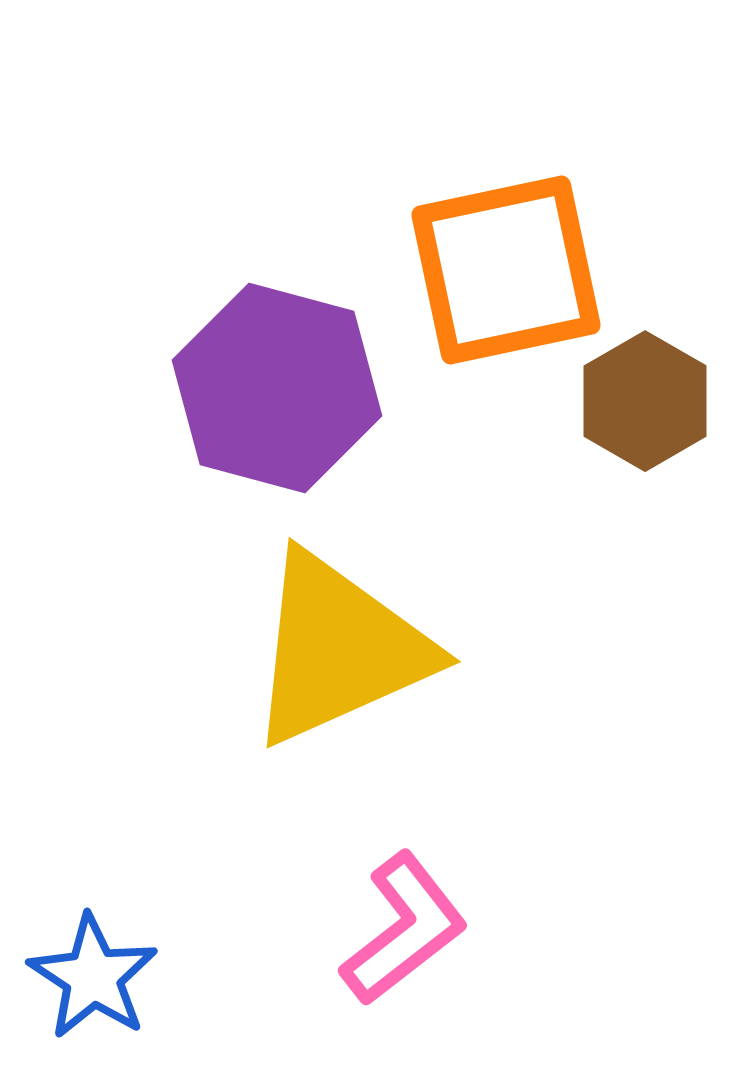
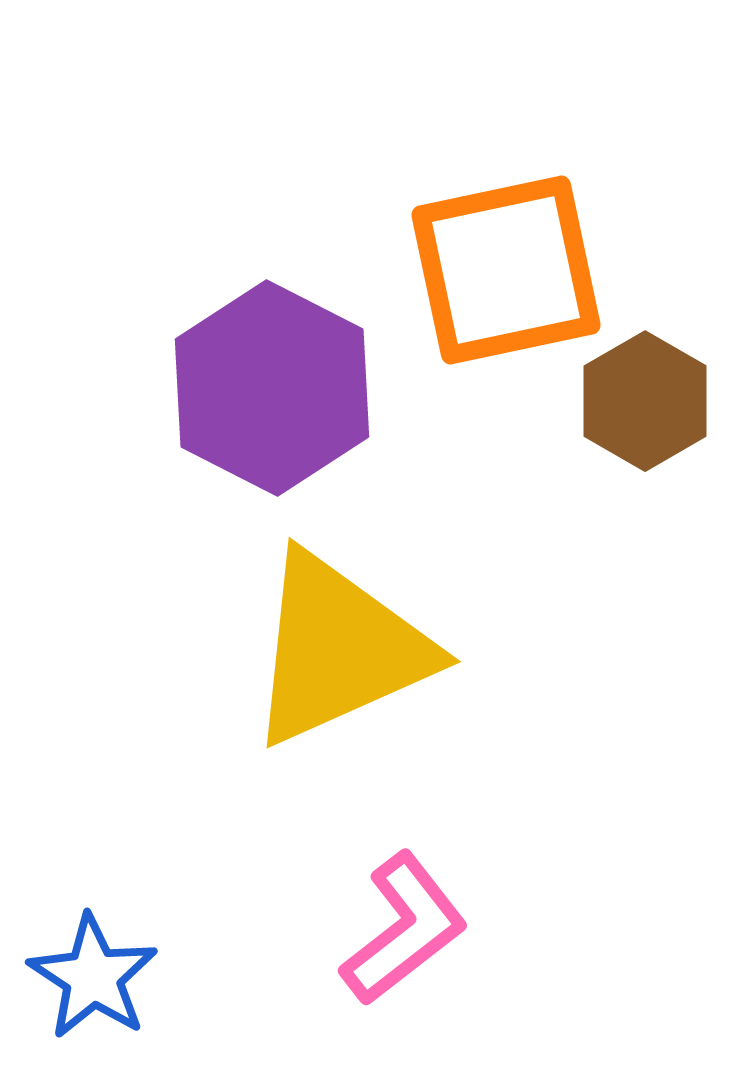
purple hexagon: moved 5 px left; rotated 12 degrees clockwise
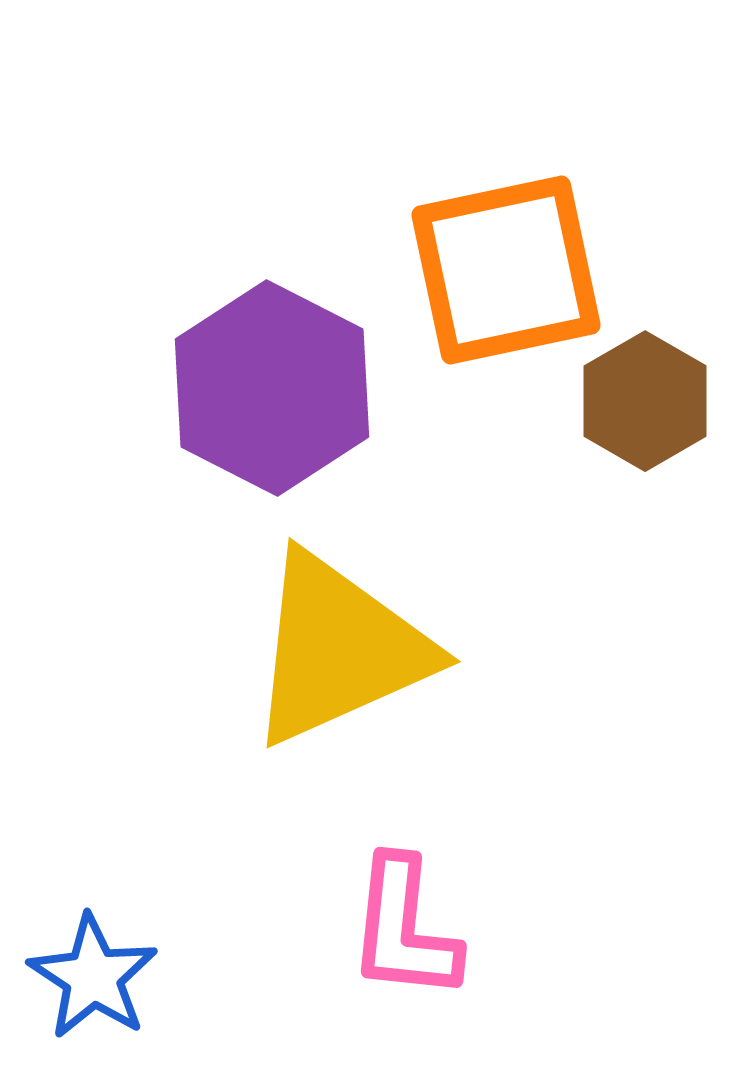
pink L-shape: rotated 134 degrees clockwise
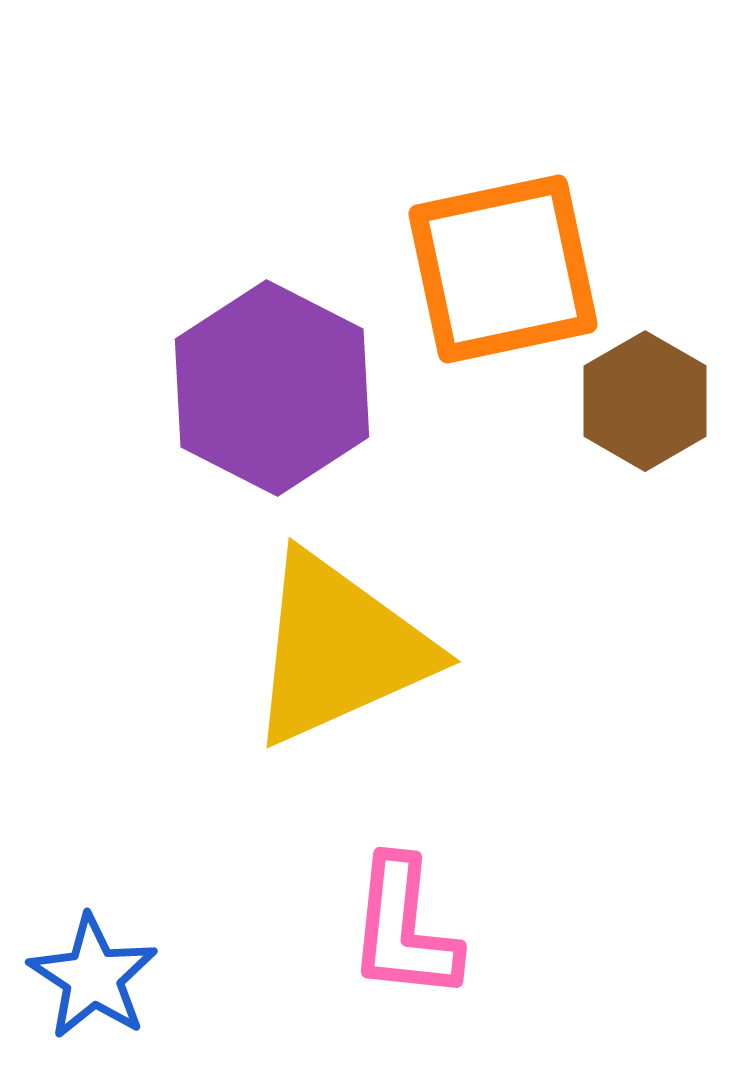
orange square: moved 3 px left, 1 px up
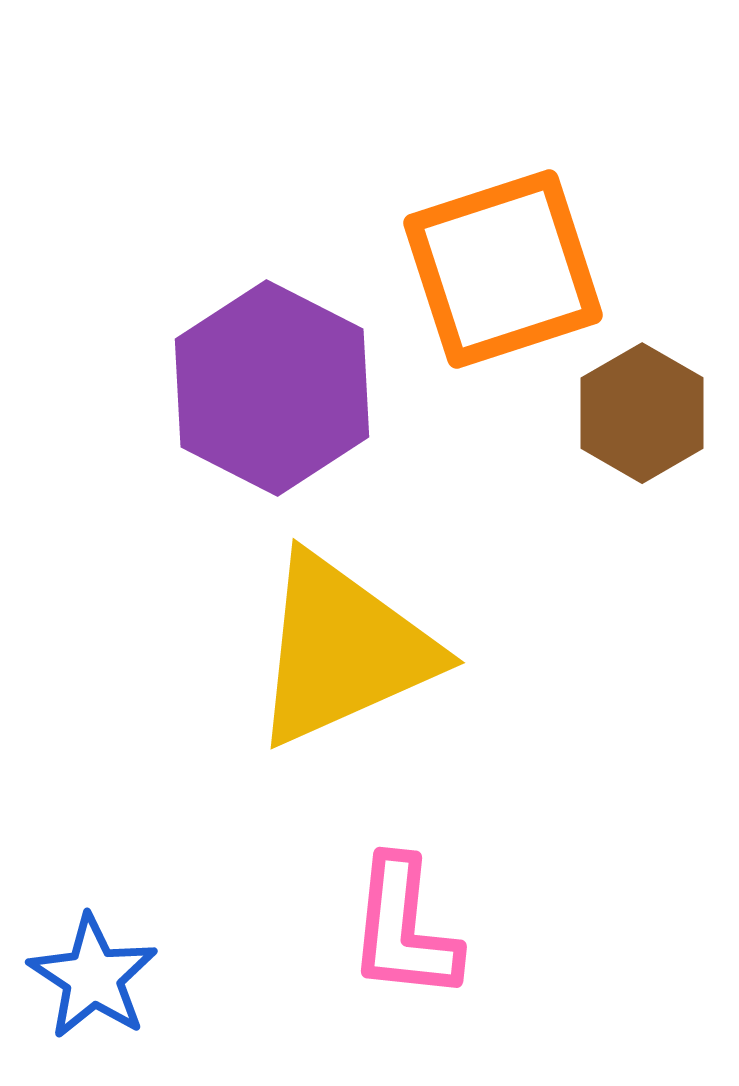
orange square: rotated 6 degrees counterclockwise
brown hexagon: moved 3 px left, 12 px down
yellow triangle: moved 4 px right, 1 px down
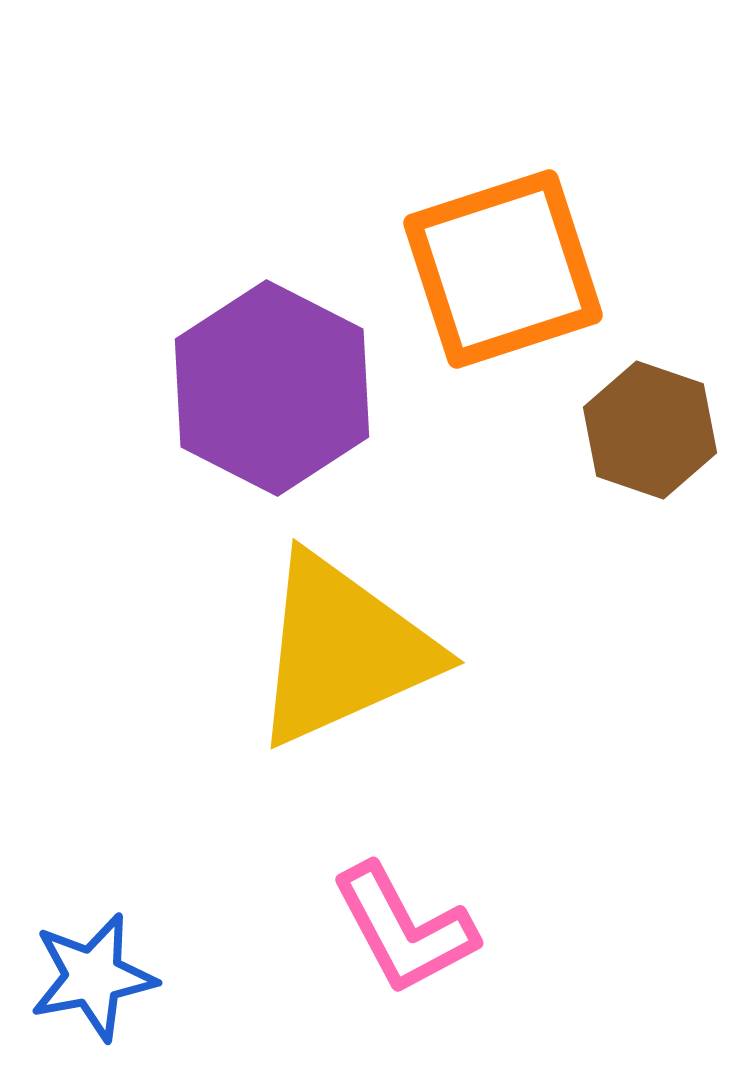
brown hexagon: moved 8 px right, 17 px down; rotated 11 degrees counterclockwise
pink L-shape: rotated 34 degrees counterclockwise
blue star: rotated 28 degrees clockwise
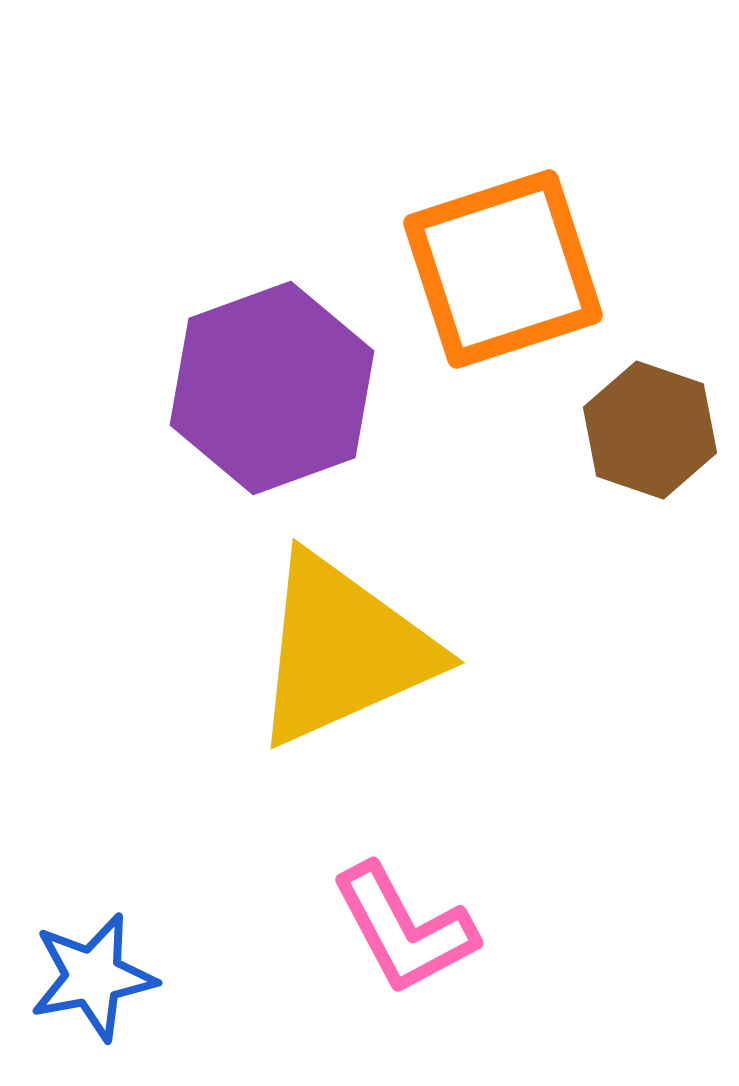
purple hexagon: rotated 13 degrees clockwise
